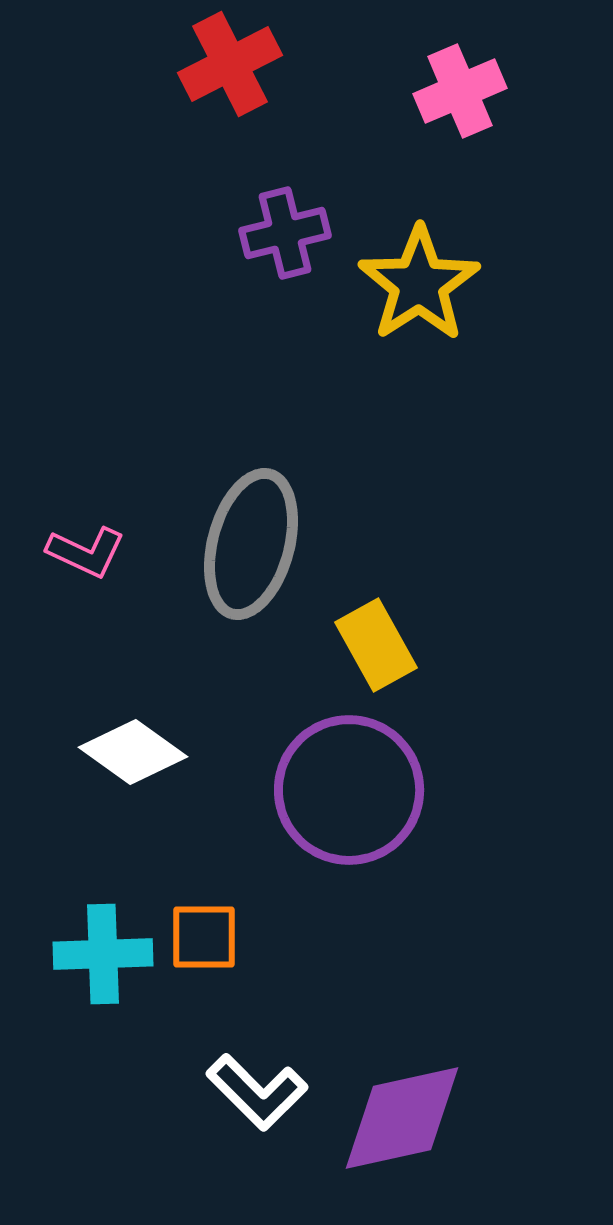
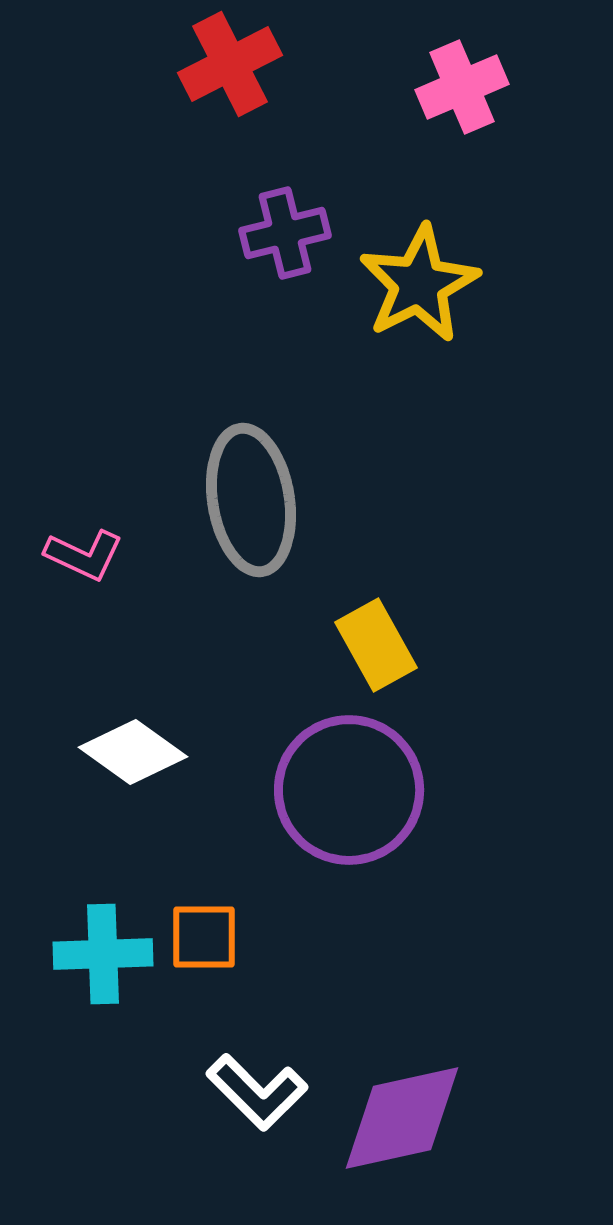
pink cross: moved 2 px right, 4 px up
yellow star: rotated 6 degrees clockwise
gray ellipse: moved 44 px up; rotated 24 degrees counterclockwise
pink L-shape: moved 2 px left, 3 px down
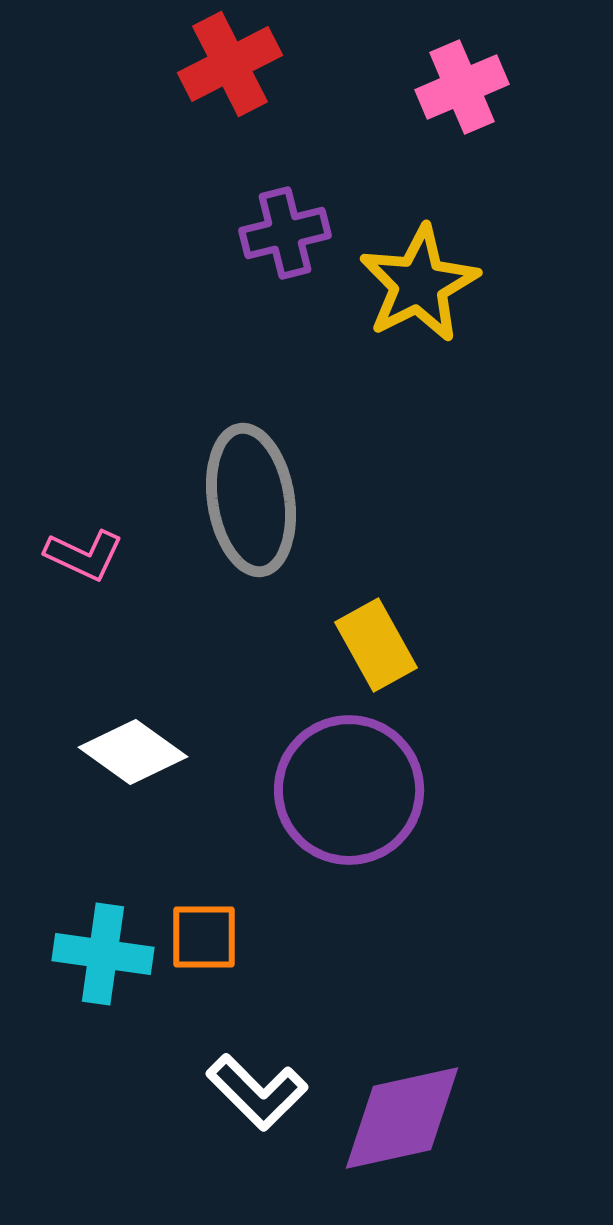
cyan cross: rotated 10 degrees clockwise
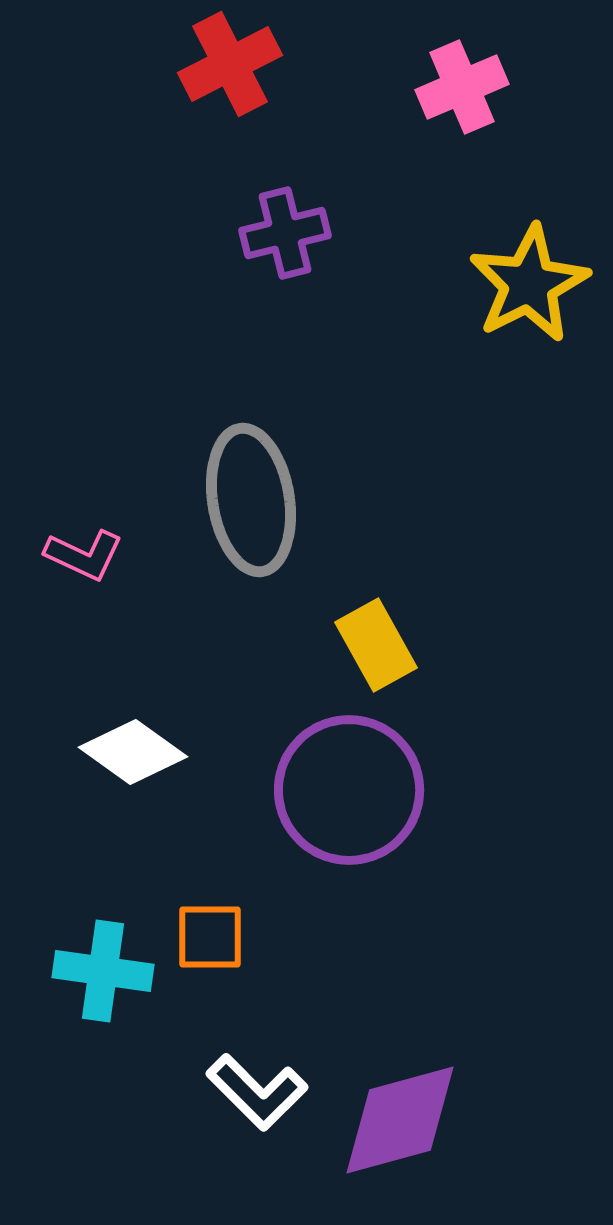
yellow star: moved 110 px right
orange square: moved 6 px right
cyan cross: moved 17 px down
purple diamond: moved 2 px left, 2 px down; rotated 3 degrees counterclockwise
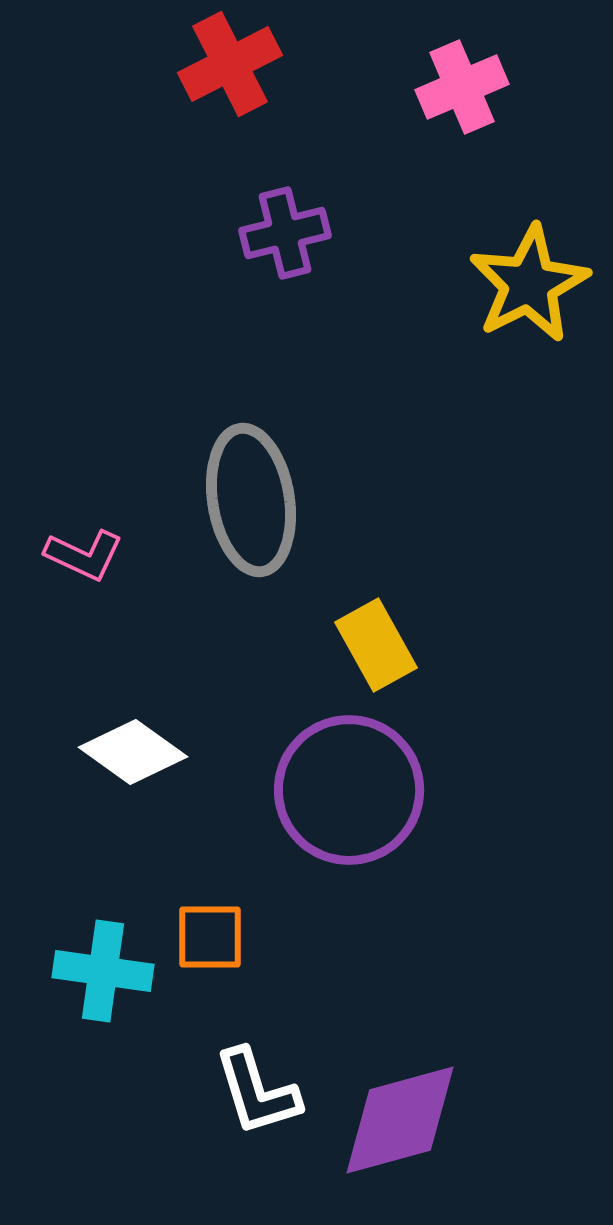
white L-shape: rotated 28 degrees clockwise
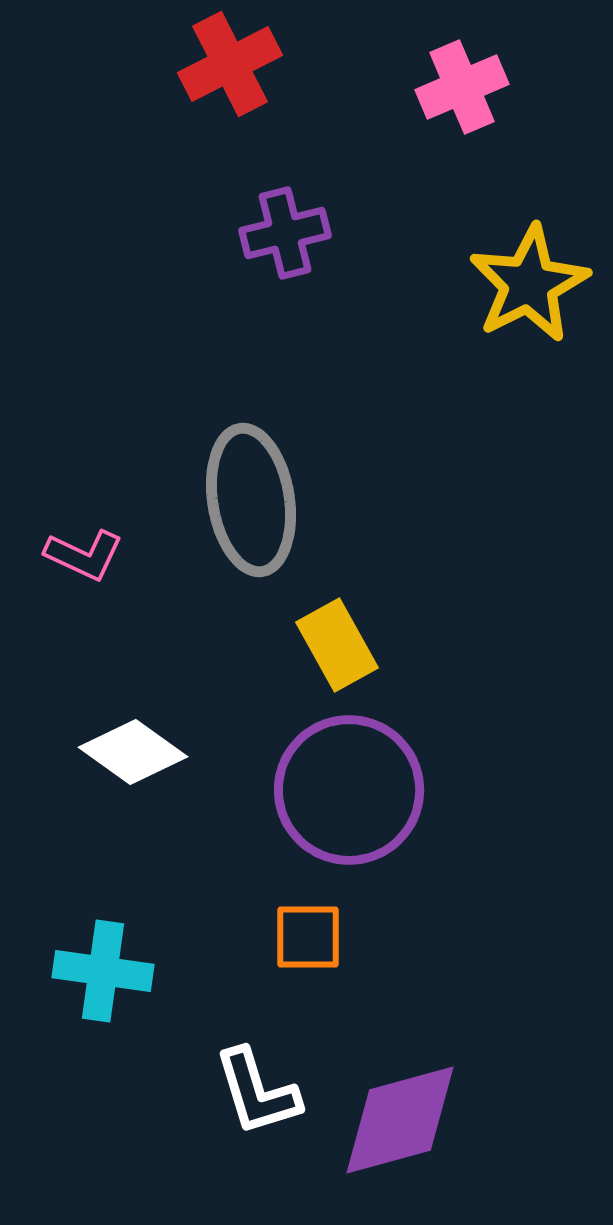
yellow rectangle: moved 39 px left
orange square: moved 98 px right
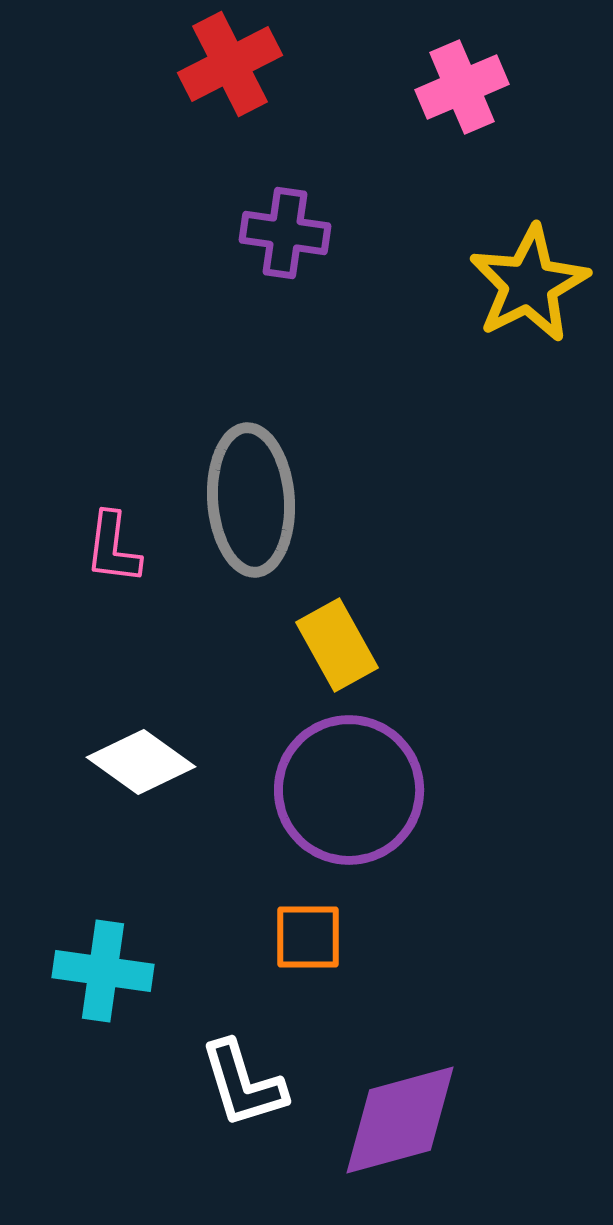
purple cross: rotated 22 degrees clockwise
gray ellipse: rotated 5 degrees clockwise
pink L-shape: moved 29 px right, 7 px up; rotated 72 degrees clockwise
white diamond: moved 8 px right, 10 px down
white L-shape: moved 14 px left, 8 px up
